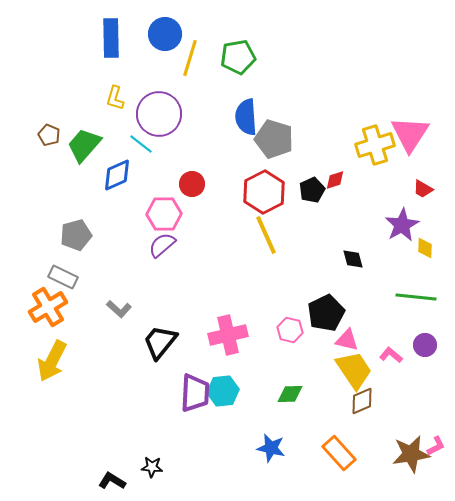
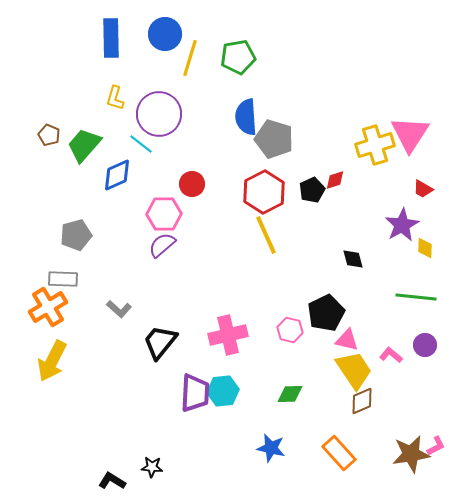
gray rectangle at (63, 277): moved 2 px down; rotated 24 degrees counterclockwise
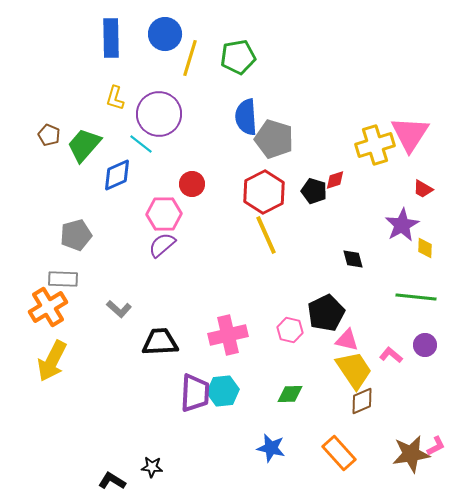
black pentagon at (312, 190): moved 2 px right, 1 px down; rotated 30 degrees counterclockwise
black trapezoid at (160, 342): rotated 48 degrees clockwise
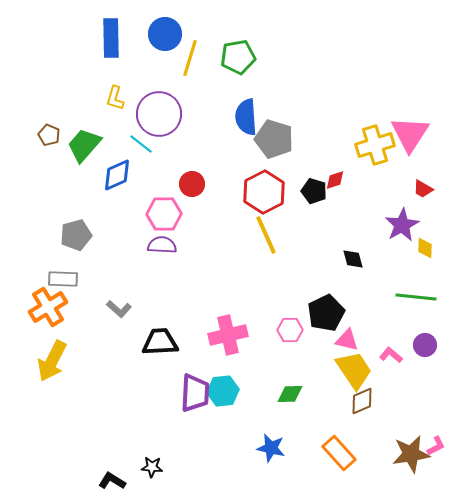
purple semicircle at (162, 245): rotated 44 degrees clockwise
pink hexagon at (290, 330): rotated 15 degrees counterclockwise
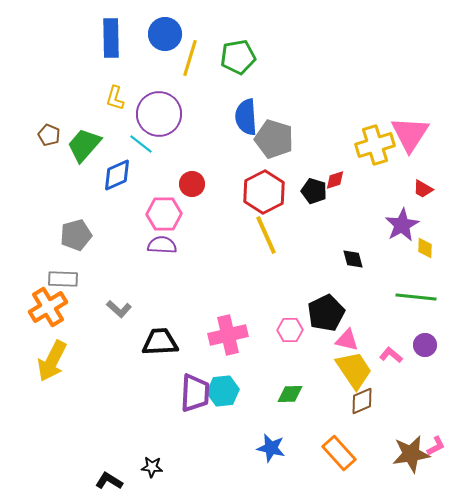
black L-shape at (112, 481): moved 3 px left
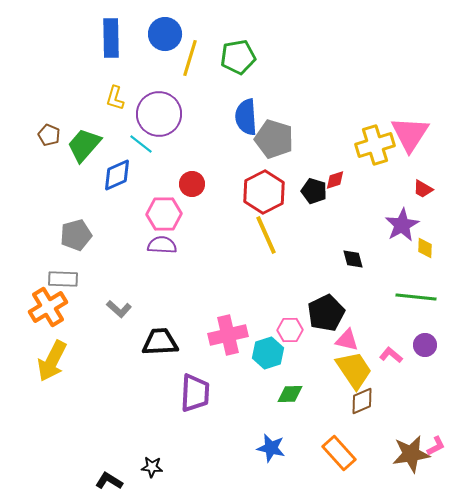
cyan hexagon at (223, 391): moved 45 px right, 38 px up; rotated 12 degrees counterclockwise
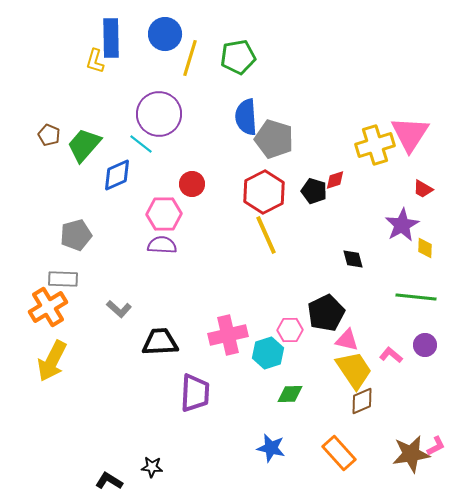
yellow L-shape at (115, 98): moved 20 px left, 37 px up
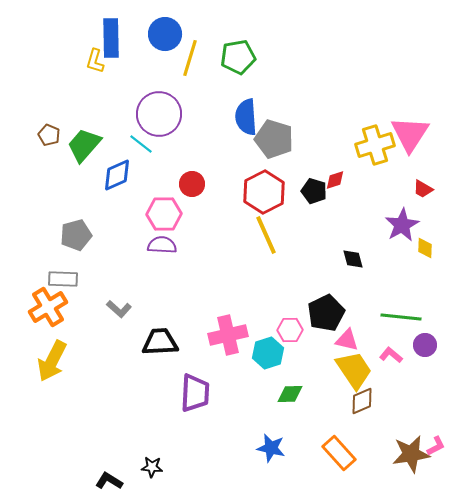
green line at (416, 297): moved 15 px left, 20 px down
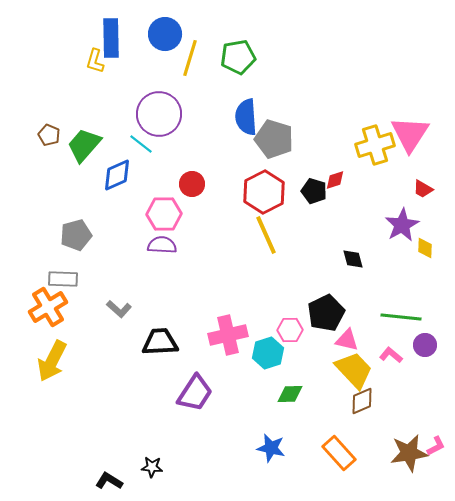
yellow trapezoid at (354, 370): rotated 9 degrees counterclockwise
purple trapezoid at (195, 393): rotated 30 degrees clockwise
brown star at (411, 454): moved 2 px left, 1 px up
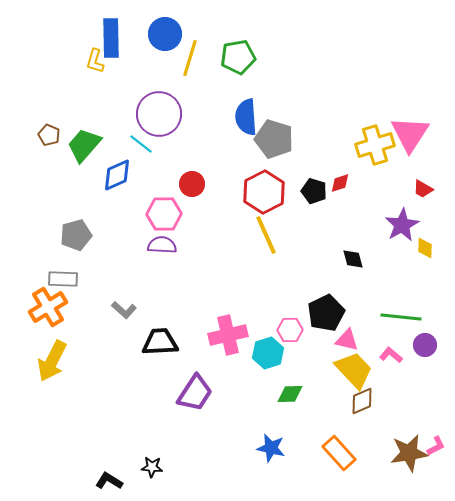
red diamond at (335, 180): moved 5 px right, 3 px down
gray L-shape at (119, 309): moved 5 px right, 1 px down
